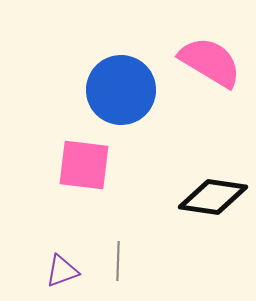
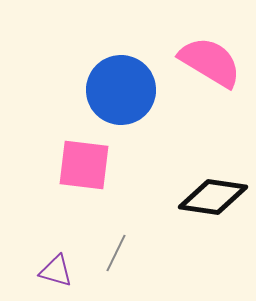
gray line: moved 2 px left, 8 px up; rotated 24 degrees clockwise
purple triangle: moved 6 px left; rotated 36 degrees clockwise
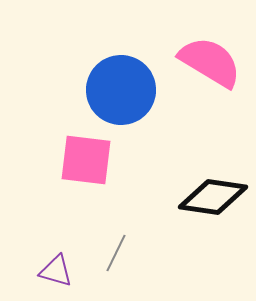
pink square: moved 2 px right, 5 px up
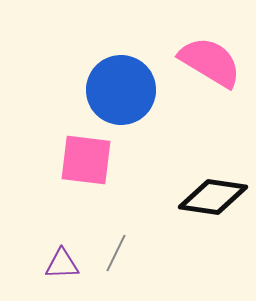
purple triangle: moved 6 px right, 7 px up; rotated 18 degrees counterclockwise
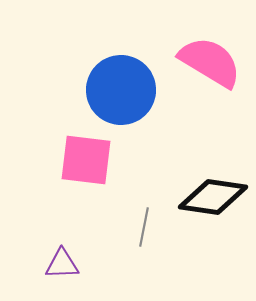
gray line: moved 28 px right, 26 px up; rotated 15 degrees counterclockwise
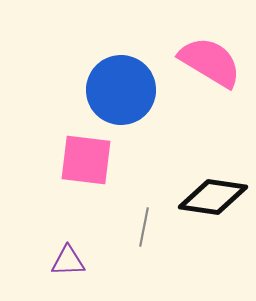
purple triangle: moved 6 px right, 3 px up
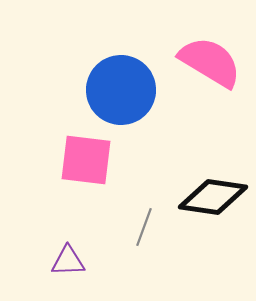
gray line: rotated 9 degrees clockwise
